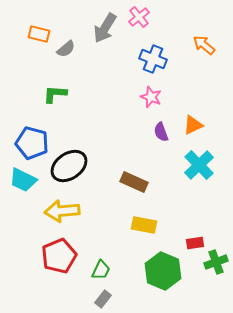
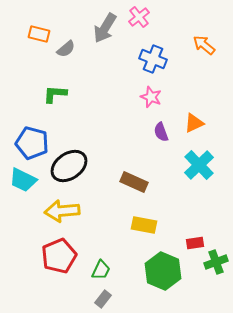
orange triangle: moved 1 px right, 2 px up
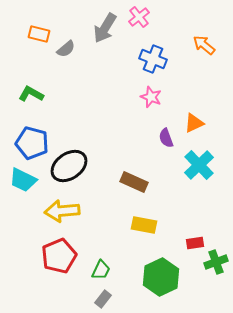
green L-shape: moved 24 px left; rotated 25 degrees clockwise
purple semicircle: moved 5 px right, 6 px down
green hexagon: moved 2 px left, 6 px down; rotated 12 degrees clockwise
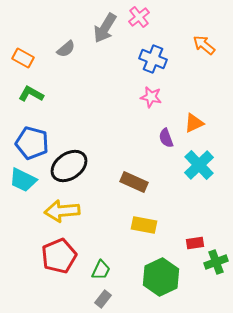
orange rectangle: moved 16 px left, 24 px down; rotated 15 degrees clockwise
pink star: rotated 10 degrees counterclockwise
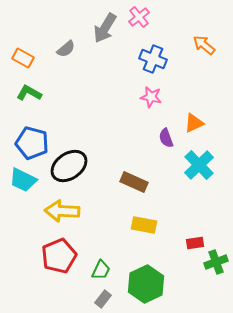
green L-shape: moved 2 px left, 1 px up
yellow arrow: rotated 8 degrees clockwise
green hexagon: moved 15 px left, 7 px down
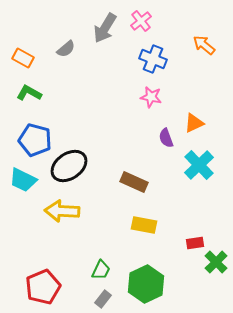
pink cross: moved 2 px right, 4 px down
blue pentagon: moved 3 px right, 3 px up
red pentagon: moved 16 px left, 31 px down
green cross: rotated 25 degrees counterclockwise
